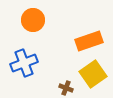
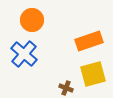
orange circle: moved 1 px left
blue cross: moved 9 px up; rotated 28 degrees counterclockwise
yellow square: rotated 20 degrees clockwise
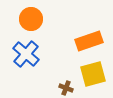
orange circle: moved 1 px left, 1 px up
blue cross: moved 2 px right
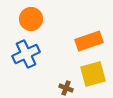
blue cross: rotated 24 degrees clockwise
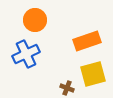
orange circle: moved 4 px right, 1 px down
orange rectangle: moved 2 px left
brown cross: moved 1 px right
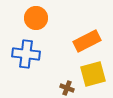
orange circle: moved 1 px right, 2 px up
orange rectangle: rotated 8 degrees counterclockwise
blue cross: rotated 32 degrees clockwise
